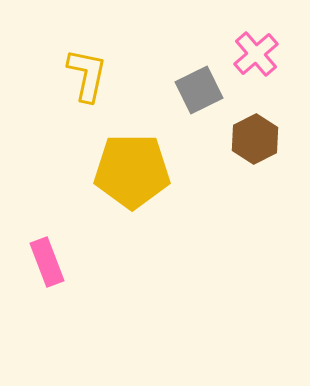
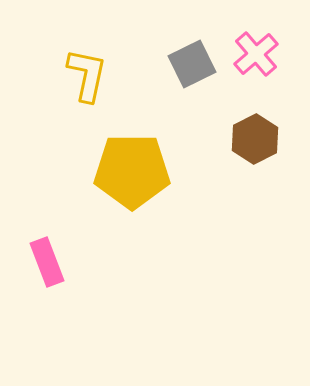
gray square: moved 7 px left, 26 px up
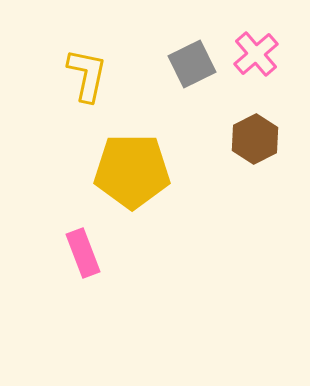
pink rectangle: moved 36 px right, 9 px up
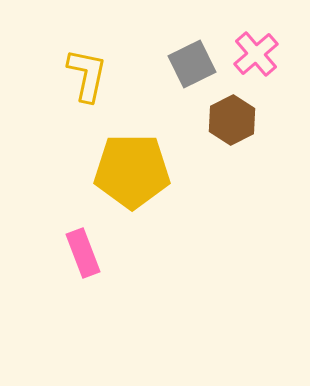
brown hexagon: moved 23 px left, 19 px up
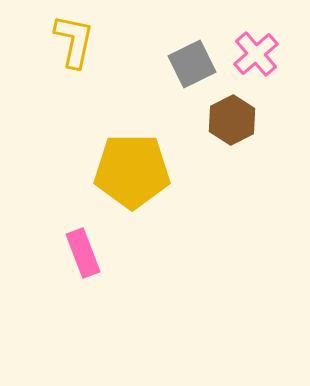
yellow L-shape: moved 13 px left, 34 px up
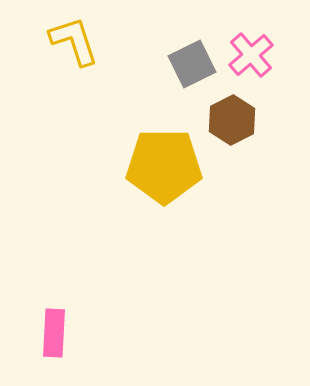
yellow L-shape: rotated 30 degrees counterclockwise
pink cross: moved 5 px left, 1 px down
yellow pentagon: moved 32 px right, 5 px up
pink rectangle: moved 29 px left, 80 px down; rotated 24 degrees clockwise
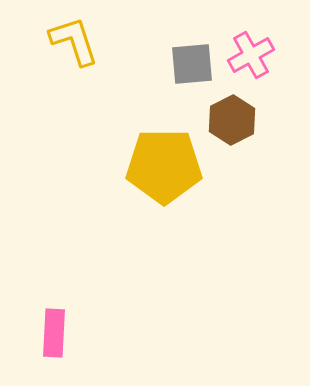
pink cross: rotated 12 degrees clockwise
gray square: rotated 21 degrees clockwise
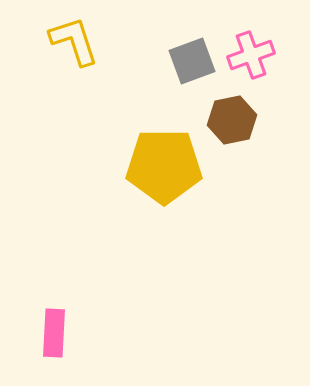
pink cross: rotated 9 degrees clockwise
gray square: moved 3 px up; rotated 15 degrees counterclockwise
brown hexagon: rotated 15 degrees clockwise
